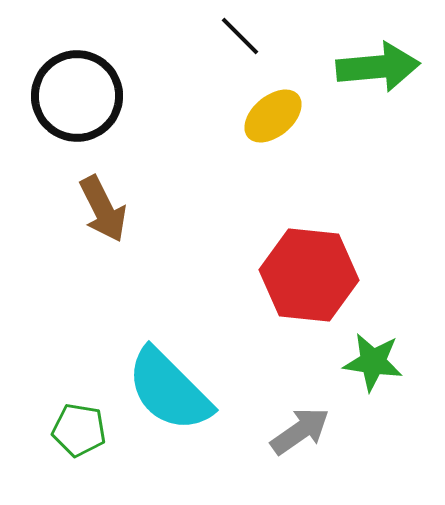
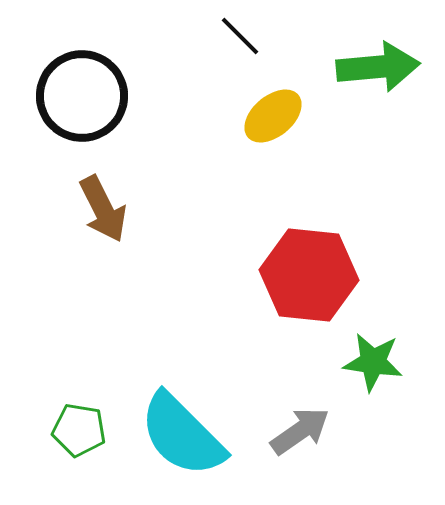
black circle: moved 5 px right
cyan semicircle: moved 13 px right, 45 px down
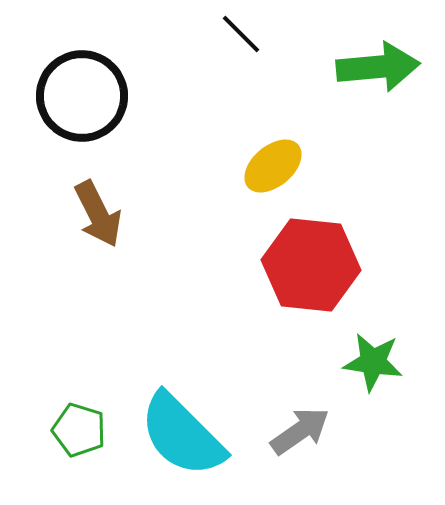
black line: moved 1 px right, 2 px up
yellow ellipse: moved 50 px down
brown arrow: moved 5 px left, 5 px down
red hexagon: moved 2 px right, 10 px up
green pentagon: rotated 8 degrees clockwise
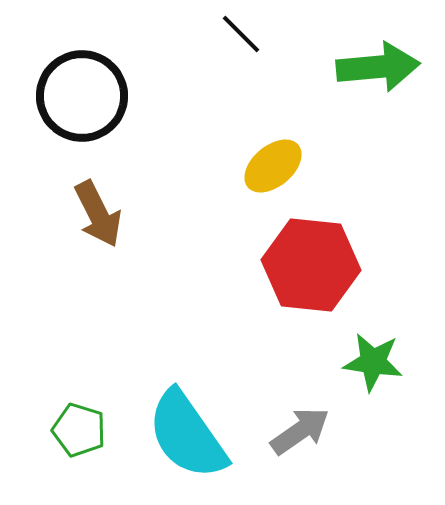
cyan semicircle: moved 5 px right; rotated 10 degrees clockwise
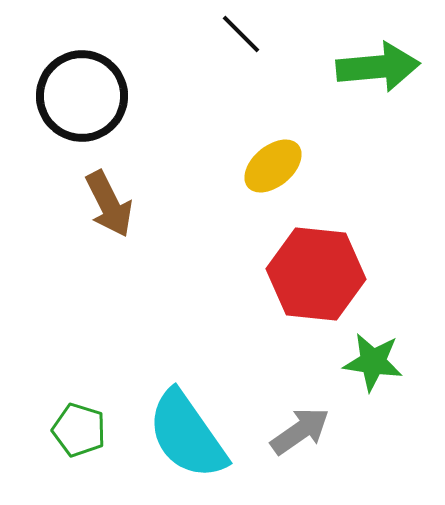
brown arrow: moved 11 px right, 10 px up
red hexagon: moved 5 px right, 9 px down
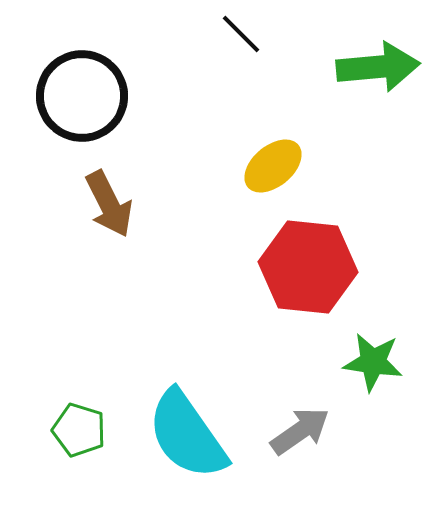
red hexagon: moved 8 px left, 7 px up
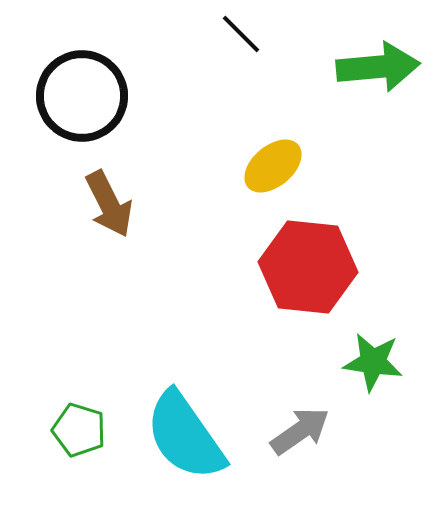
cyan semicircle: moved 2 px left, 1 px down
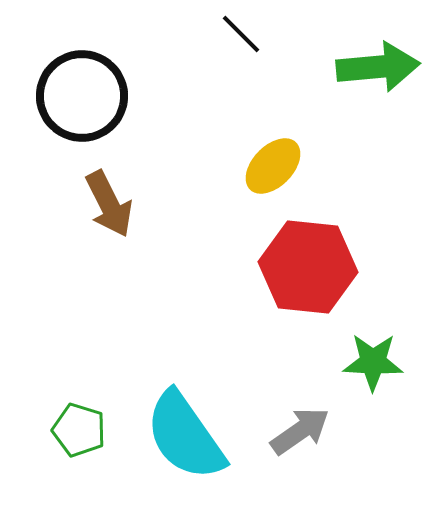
yellow ellipse: rotated 6 degrees counterclockwise
green star: rotated 6 degrees counterclockwise
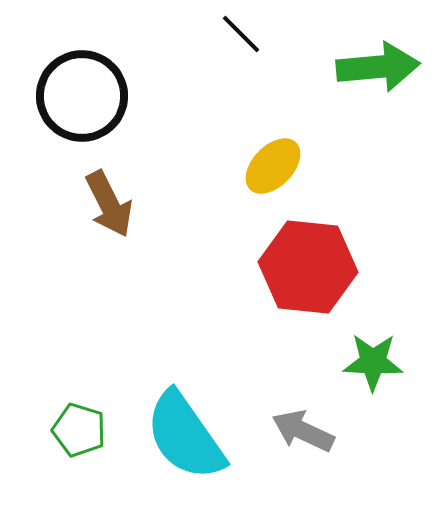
gray arrow: moved 3 px right; rotated 120 degrees counterclockwise
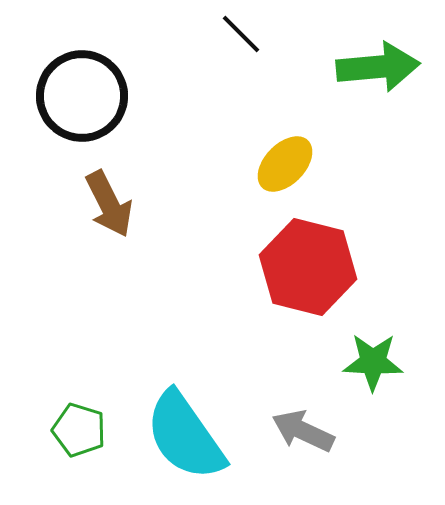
yellow ellipse: moved 12 px right, 2 px up
red hexagon: rotated 8 degrees clockwise
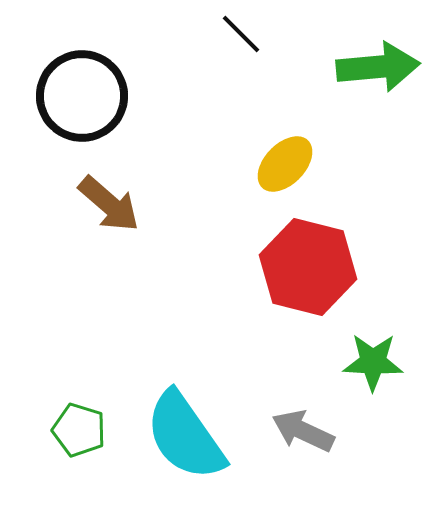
brown arrow: rotated 22 degrees counterclockwise
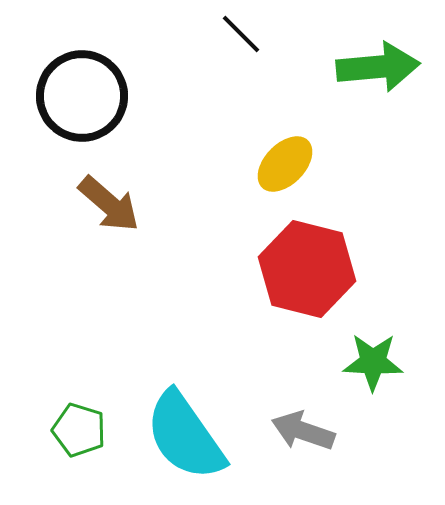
red hexagon: moved 1 px left, 2 px down
gray arrow: rotated 6 degrees counterclockwise
